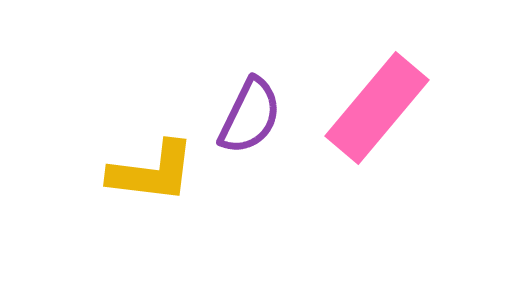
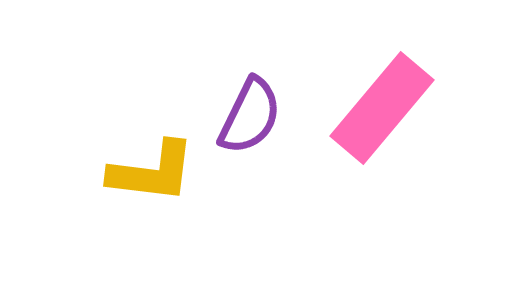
pink rectangle: moved 5 px right
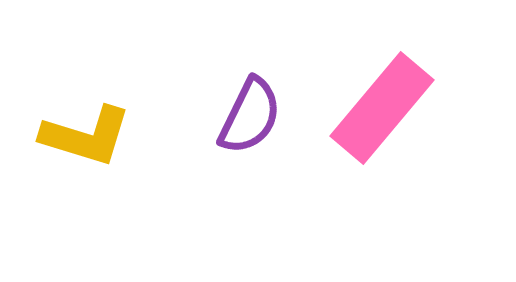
yellow L-shape: moved 66 px left, 36 px up; rotated 10 degrees clockwise
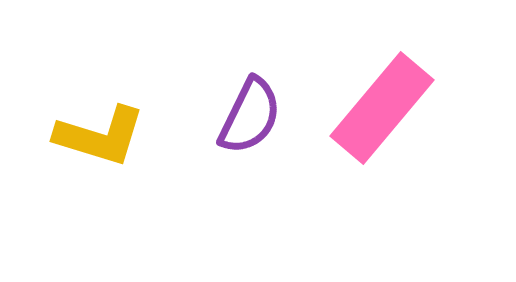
yellow L-shape: moved 14 px right
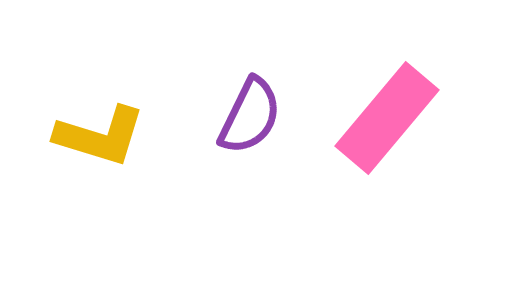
pink rectangle: moved 5 px right, 10 px down
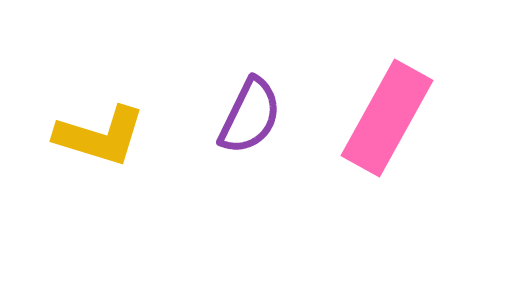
pink rectangle: rotated 11 degrees counterclockwise
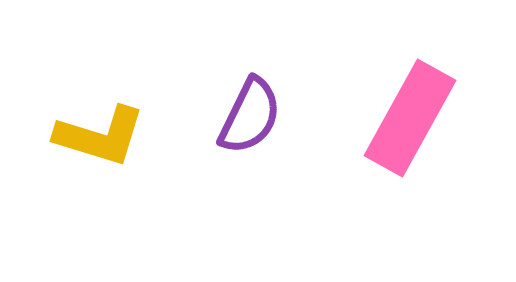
pink rectangle: moved 23 px right
